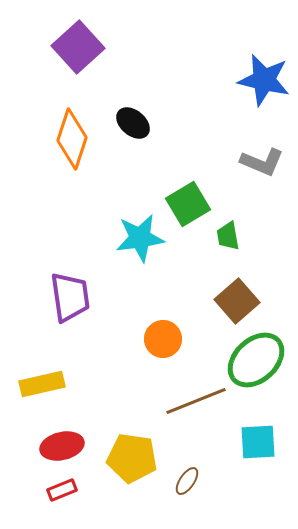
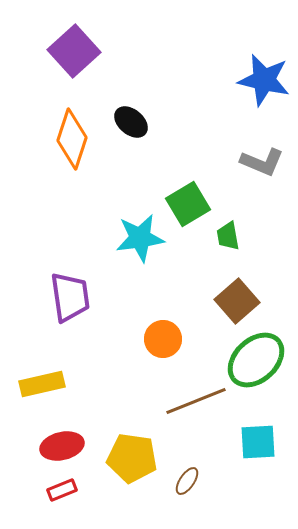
purple square: moved 4 px left, 4 px down
black ellipse: moved 2 px left, 1 px up
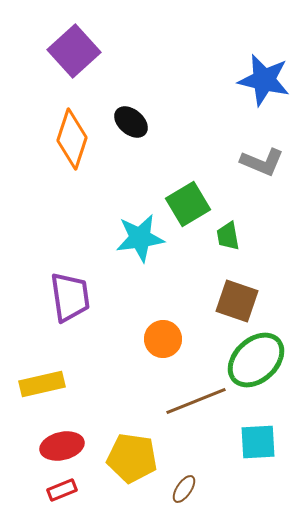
brown square: rotated 30 degrees counterclockwise
brown ellipse: moved 3 px left, 8 px down
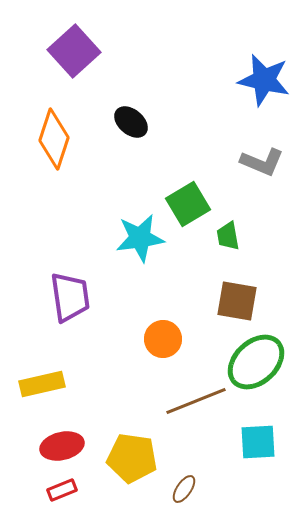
orange diamond: moved 18 px left
brown square: rotated 9 degrees counterclockwise
green ellipse: moved 2 px down
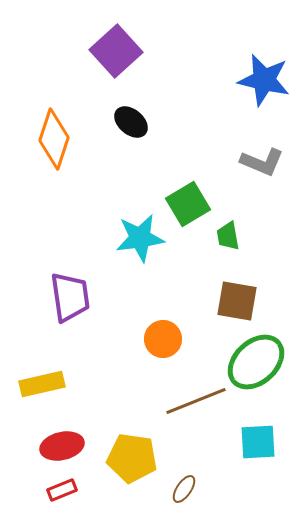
purple square: moved 42 px right
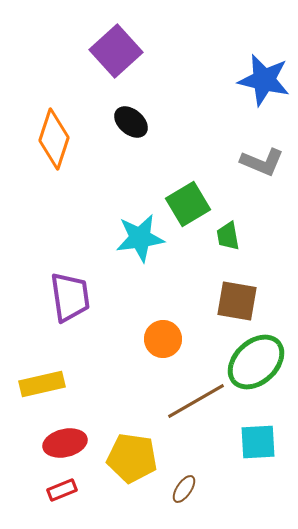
brown line: rotated 8 degrees counterclockwise
red ellipse: moved 3 px right, 3 px up
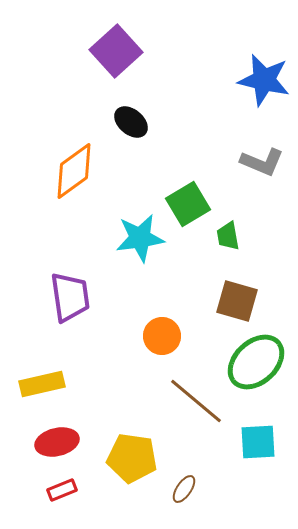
orange diamond: moved 20 px right, 32 px down; rotated 36 degrees clockwise
brown square: rotated 6 degrees clockwise
orange circle: moved 1 px left, 3 px up
brown line: rotated 70 degrees clockwise
red ellipse: moved 8 px left, 1 px up
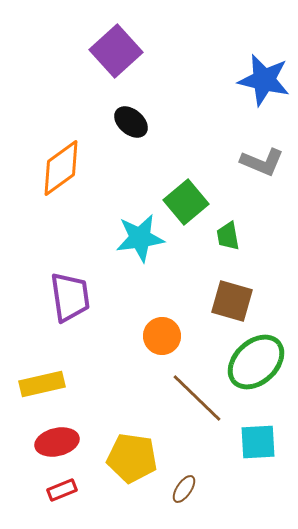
orange diamond: moved 13 px left, 3 px up
green square: moved 2 px left, 2 px up; rotated 9 degrees counterclockwise
brown square: moved 5 px left
brown line: moved 1 px right, 3 px up; rotated 4 degrees clockwise
